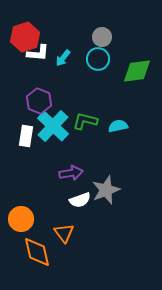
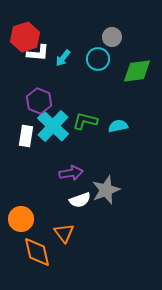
gray circle: moved 10 px right
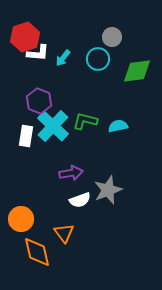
gray star: moved 2 px right
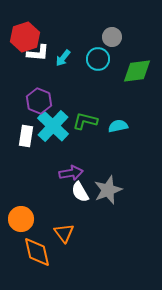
white semicircle: moved 8 px up; rotated 80 degrees clockwise
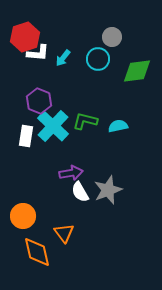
orange circle: moved 2 px right, 3 px up
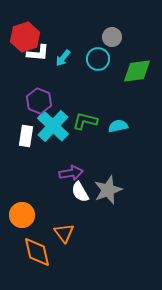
orange circle: moved 1 px left, 1 px up
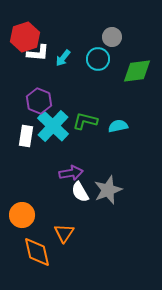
orange triangle: rotated 10 degrees clockwise
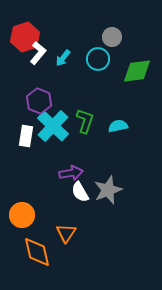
white L-shape: rotated 55 degrees counterclockwise
green L-shape: rotated 95 degrees clockwise
orange triangle: moved 2 px right
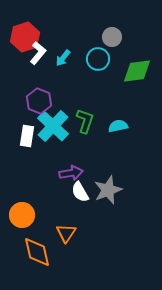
white rectangle: moved 1 px right
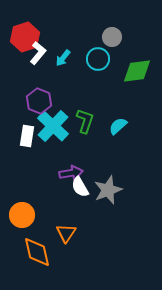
cyan semicircle: rotated 30 degrees counterclockwise
white semicircle: moved 5 px up
